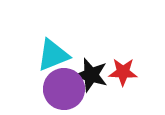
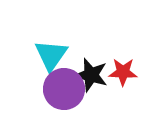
cyan triangle: moved 2 px left; rotated 33 degrees counterclockwise
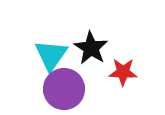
black star: moved 27 px up; rotated 16 degrees clockwise
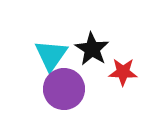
black star: moved 1 px right, 1 px down
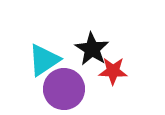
cyan triangle: moved 7 px left, 5 px down; rotated 21 degrees clockwise
red star: moved 10 px left, 1 px up
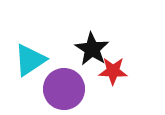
cyan triangle: moved 14 px left
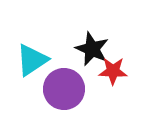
black star: rotated 8 degrees counterclockwise
cyan triangle: moved 2 px right
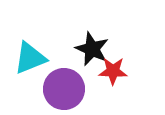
cyan triangle: moved 2 px left, 2 px up; rotated 12 degrees clockwise
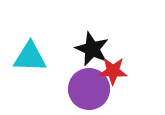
cyan triangle: moved 1 px up; rotated 24 degrees clockwise
purple circle: moved 25 px right
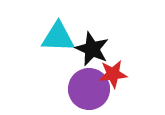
cyan triangle: moved 28 px right, 20 px up
red star: moved 3 px down; rotated 8 degrees counterclockwise
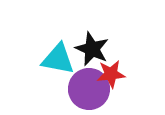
cyan triangle: moved 22 px down; rotated 9 degrees clockwise
red star: moved 2 px left
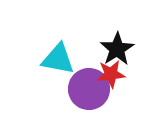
black star: moved 25 px right; rotated 16 degrees clockwise
